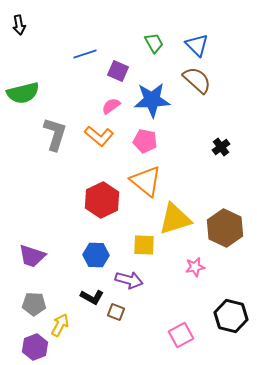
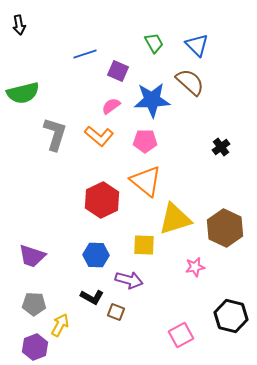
brown semicircle: moved 7 px left, 2 px down
pink pentagon: rotated 10 degrees counterclockwise
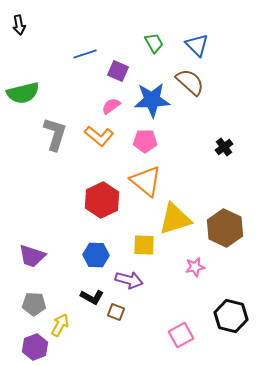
black cross: moved 3 px right
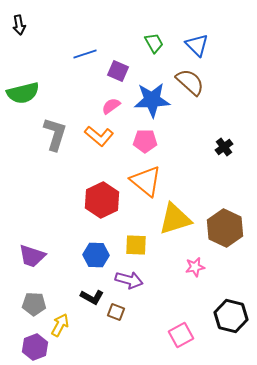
yellow square: moved 8 px left
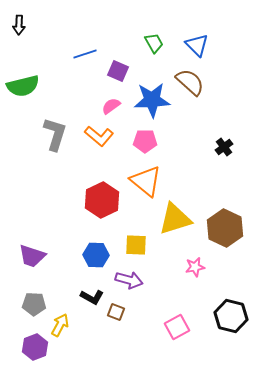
black arrow: rotated 12 degrees clockwise
green semicircle: moved 7 px up
pink square: moved 4 px left, 8 px up
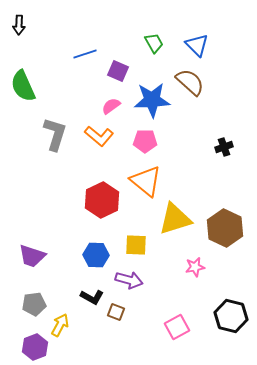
green semicircle: rotated 80 degrees clockwise
black cross: rotated 18 degrees clockwise
gray pentagon: rotated 10 degrees counterclockwise
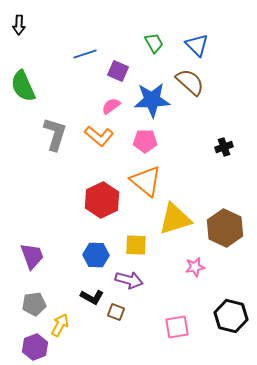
purple trapezoid: rotated 128 degrees counterclockwise
pink square: rotated 20 degrees clockwise
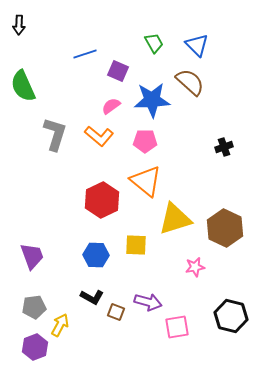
purple arrow: moved 19 px right, 22 px down
gray pentagon: moved 3 px down
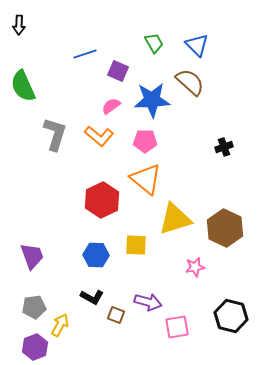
orange triangle: moved 2 px up
brown square: moved 3 px down
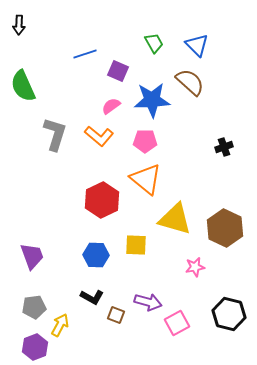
yellow triangle: rotated 33 degrees clockwise
black hexagon: moved 2 px left, 2 px up
pink square: moved 4 px up; rotated 20 degrees counterclockwise
